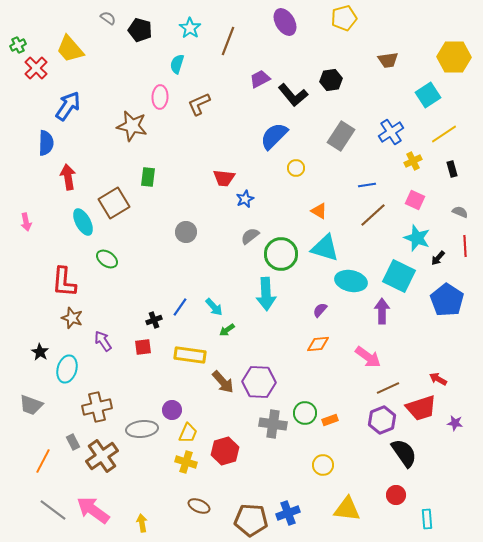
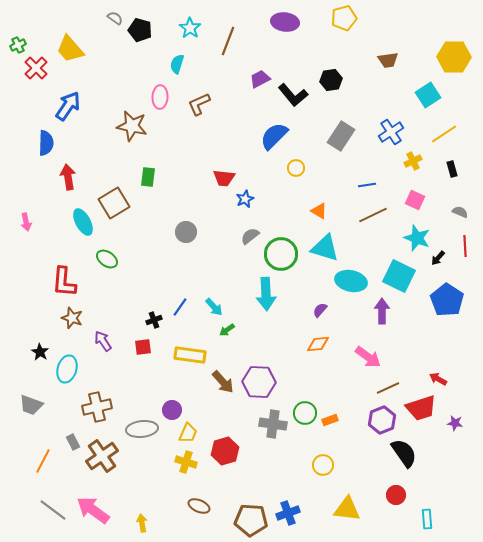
gray semicircle at (108, 18): moved 7 px right
purple ellipse at (285, 22): rotated 52 degrees counterclockwise
brown line at (373, 215): rotated 16 degrees clockwise
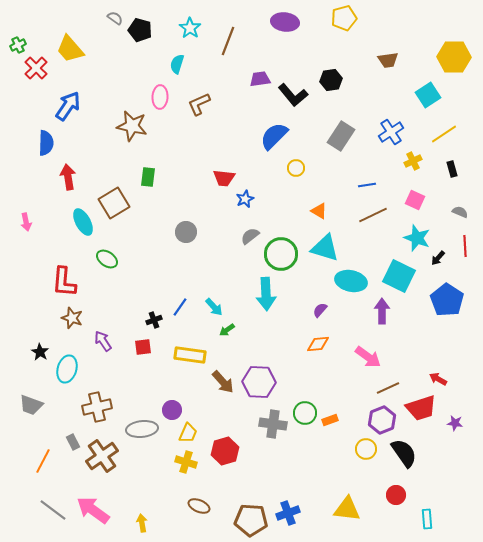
purple trapezoid at (260, 79): rotated 20 degrees clockwise
yellow circle at (323, 465): moved 43 px right, 16 px up
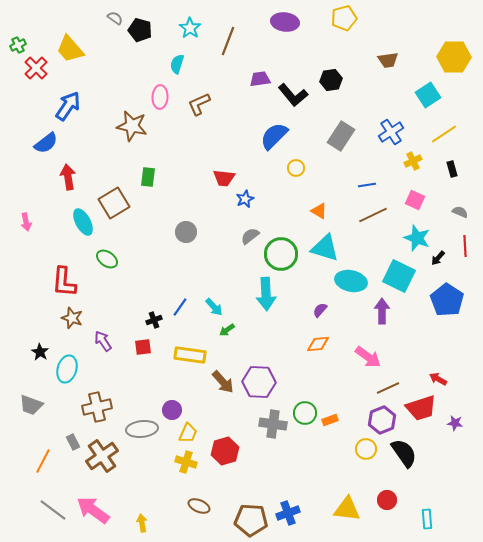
blue semicircle at (46, 143): rotated 50 degrees clockwise
red circle at (396, 495): moved 9 px left, 5 px down
